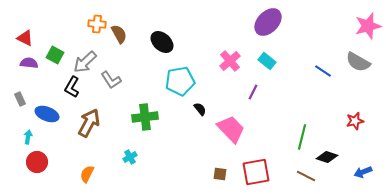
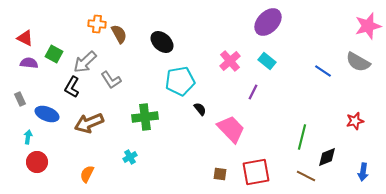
green square: moved 1 px left, 1 px up
brown arrow: rotated 140 degrees counterclockwise
black diamond: rotated 40 degrees counterclockwise
blue arrow: rotated 60 degrees counterclockwise
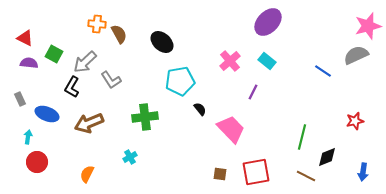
gray semicircle: moved 2 px left, 7 px up; rotated 125 degrees clockwise
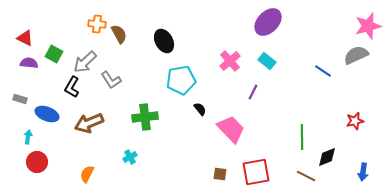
black ellipse: moved 2 px right, 1 px up; rotated 20 degrees clockwise
cyan pentagon: moved 1 px right, 1 px up
gray rectangle: rotated 48 degrees counterclockwise
green line: rotated 15 degrees counterclockwise
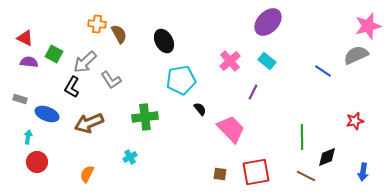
purple semicircle: moved 1 px up
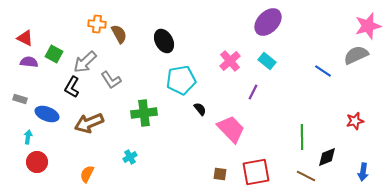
green cross: moved 1 px left, 4 px up
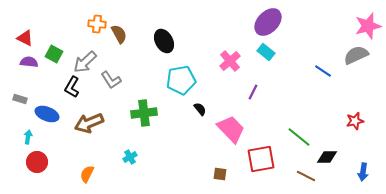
cyan rectangle: moved 1 px left, 9 px up
green line: moved 3 px left; rotated 50 degrees counterclockwise
black diamond: rotated 20 degrees clockwise
red square: moved 5 px right, 13 px up
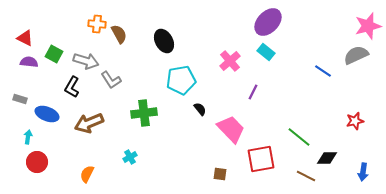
gray arrow: moved 1 px right, 1 px up; rotated 120 degrees counterclockwise
black diamond: moved 1 px down
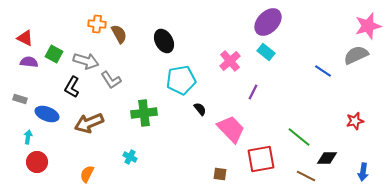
cyan cross: rotated 32 degrees counterclockwise
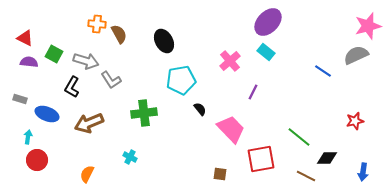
red circle: moved 2 px up
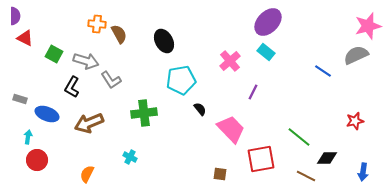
purple semicircle: moved 14 px left, 46 px up; rotated 84 degrees clockwise
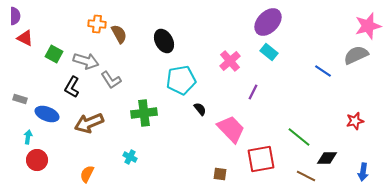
cyan rectangle: moved 3 px right
